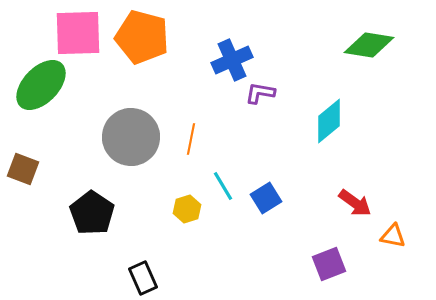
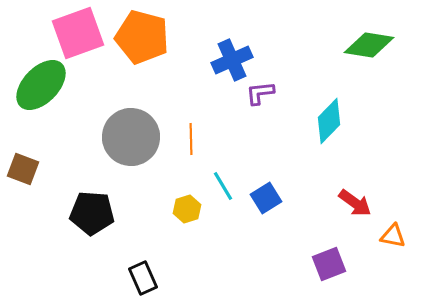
pink square: rotated 18 degrees counterclockwise
purple L-shape: rotated 16 degrees counterclockwise
cyan diamond: rotated 6 degrees counterclockwise
orange line: rotated 12 degrees counterclockwise
black pentagon: rotated 30 degrees counterclockwise
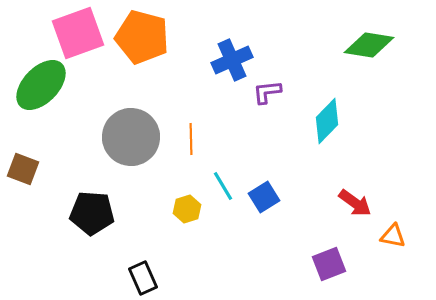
purple L-shape: moved 7 px right, 1 px up
cyan diamond: moved 2 px left
blue square: moved 2 px left, 1 px up
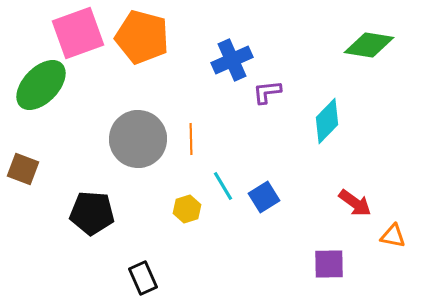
gray circle: moved 7 px right, 2 px down
purple square: rotated 20 degrees clockwise
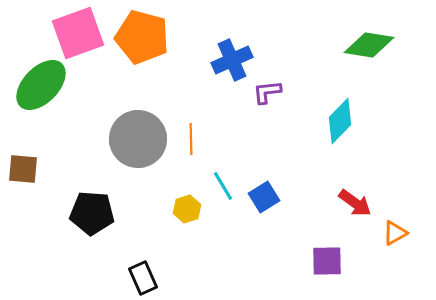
cyan diamond: moved 13 px right
brown square: rotated 16 degrees counterclockwise
orange triangle: moved 2 px right, 3 px up; rotated 40 degrees counterclockwise
purple square: moved 2 px left, 3 px up
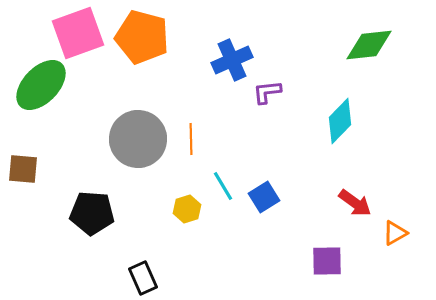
green diamond: rotated 15 degrees counterclockwise
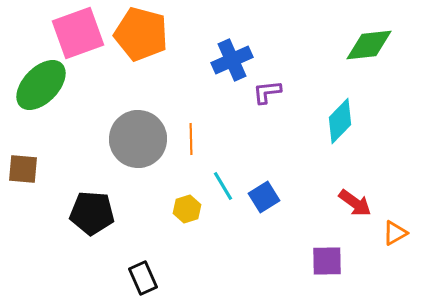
orange pentagon: moved 1 px left, 3 px up
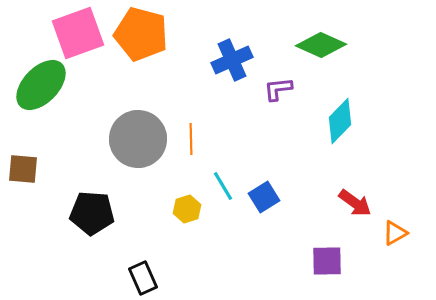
green diamond: moved 48 px left; rotated 30 degrees clockwise
purple L-shape: moved 11 px right, 3 px up
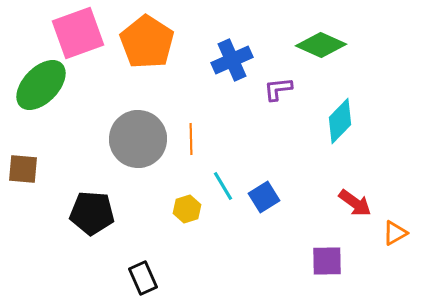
orange pentagon: moved 6 px right, 8 px down; rotated 18 degrees clockwise
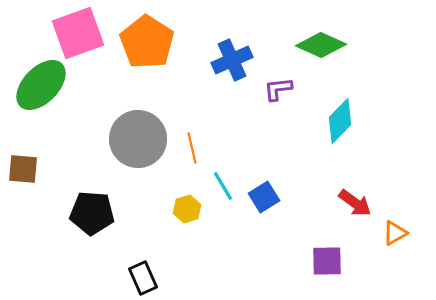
orange line: moved 1 px right, 9 px down; rotated 12 degrees counterclockwise
